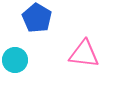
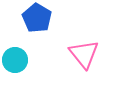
pink triangle: rotated 44 degrees clockwise
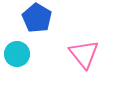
cyan circle: moved 2 px right, 6 px up
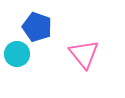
blue pentagon: moved 9 px down; rotated 12 degrees counterclockwise
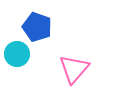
pink triangle: moved 10 px left, 15 px down; rotated 20 degrees clockwise
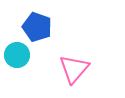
cyan circle: moved 1 px down
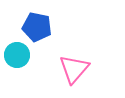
blue pentagon: rotated 8 degrees counterclockwise
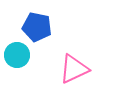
pink triangle: rotated 24 degrees clockwise
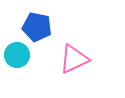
pink triangle: moved 10 px up
